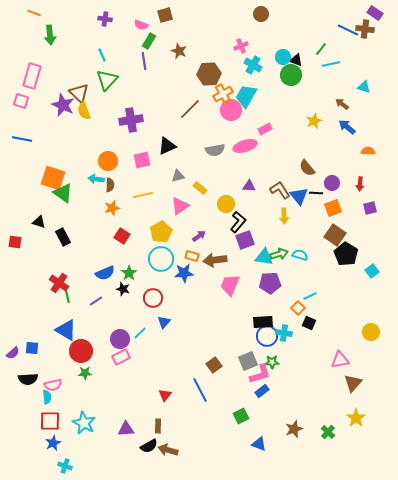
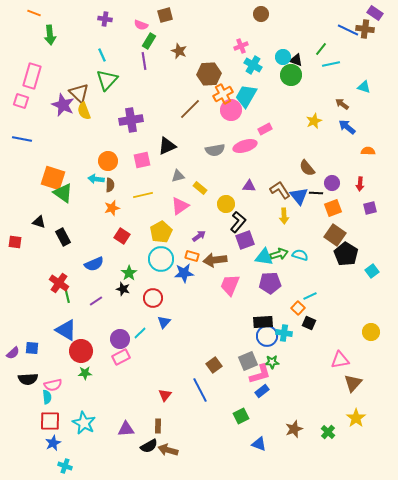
blue semicircle at (105, 273): moved 11 px left, 9 px up
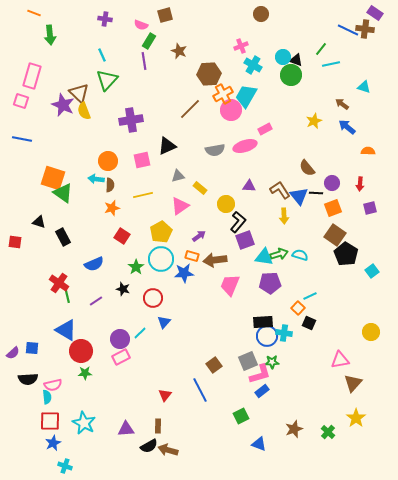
green star at (129, 273): moved 7 px right, 6 px up
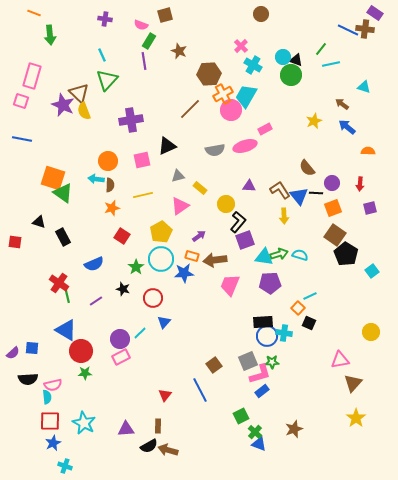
pink cross at (241, 46): rotated 24 degrees counterclockwise
green cross at (328, 432): moved 73 px left
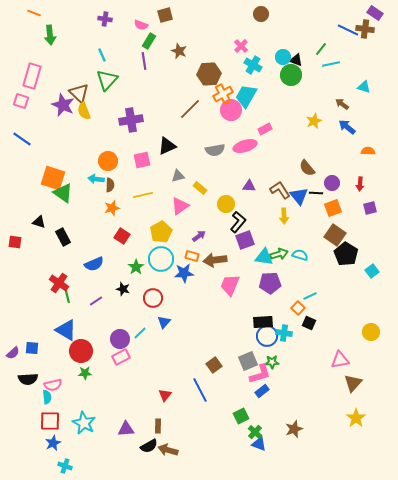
blue line at (22, 139): rotated 24 degrees clockwise
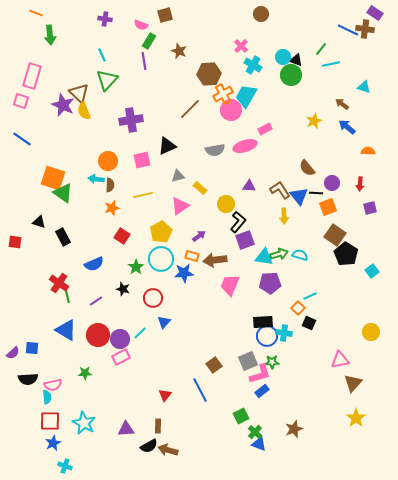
orange line at (34, 13): moved 2 px right
orange square at (333, 208): moved 5 px left, 1 px up
red circle at (81, 351): moved 17 px right, 16 px up
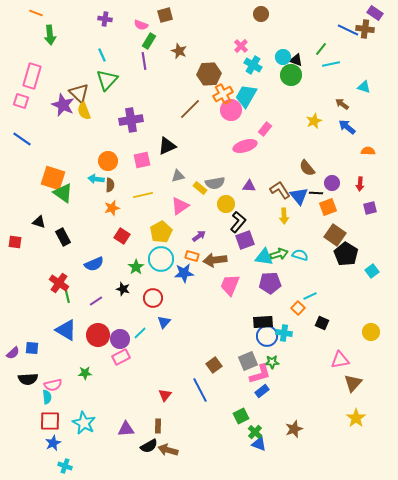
pink rectangle at (265, 129): rotated 24 degrees counterclockwise
gray semicircle at (215, 150): moved 33 px down
black square at (309, 323): moved 13 px right
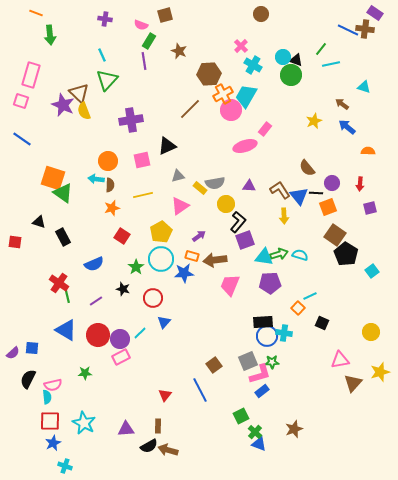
pink rectangle at (32, 76): moved 1 px left, 1 px up
black semicircle at (28, 379): rotated 120 degrees clockwise
yellow star at (356, 418): moved 24 px right, 46 px up; rotated 18 degrees clockwise
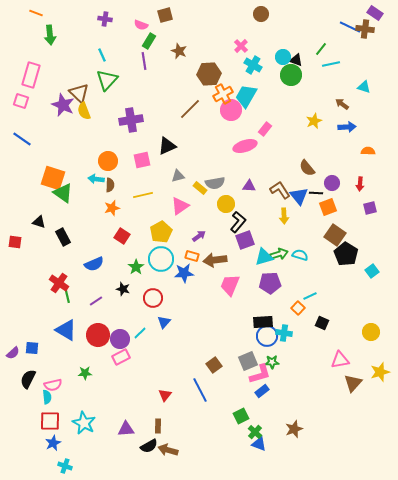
blue line at (348, 30): moved 2 px right, 3 px up
blue arrow at (347, 127): rotated 138 degrees clockwise
cyan triangle at (264, 257): rotated 24 degrees counterclockwise
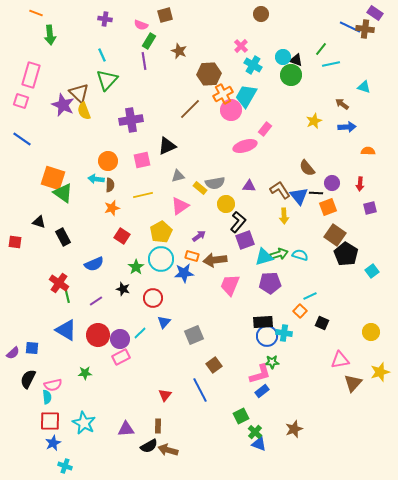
orange square at (298, 308): moved 2 px right, 3 px down
gray square at (248, 361): moved 54 px left, 26 px up
